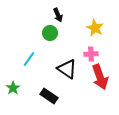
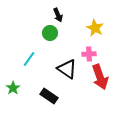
pink cross: moved 2 px left
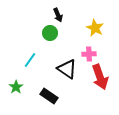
cyan line: moved 1 px right, 1 px down
green star: moved 3 px right, 1 px up
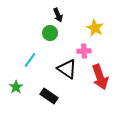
pink cross: moved 5 px left, 3 px up
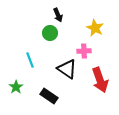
cyan line: rotated 56 degrees counterclockwise
red arrow: moved 3 px down
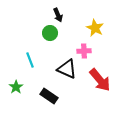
black triangle: rotated 10 degrees counterclockwise
red arrow: rotated 20 degrees counterclockwise
